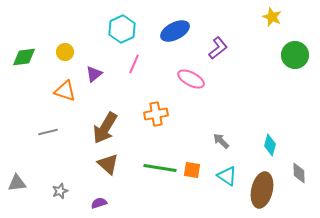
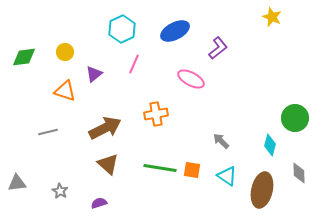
green circle: moved 63 px down
brown arrow: rotated 148 degrees counterclockwise
gray star: rotated 21 degrees counterclockwise
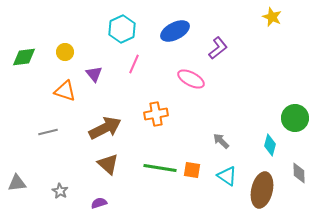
purple triangle: rotated 30 degrees counterclockwise
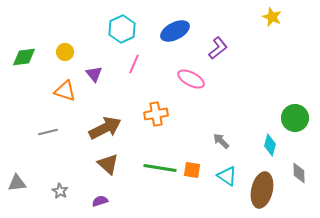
purple semicircle: moved 1 px right, 2 px up
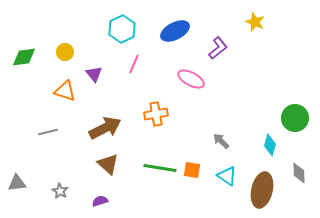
yellow star: moved 17 px left, 5 px down
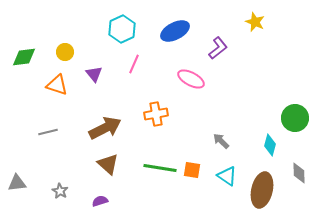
orange triangle: moved 8 px left, 6 px up
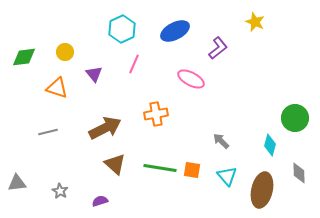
orange triangle: moved 3 px down
brown triangle: moved 7 px right
cyan triangle: rotated 15 degrees clockwise
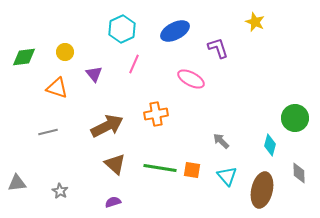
purple L-shape: rotated 70 degrees counterclockwise
brown arrow: moved 2 px right, 2 px up
purple semicircle: moved 13 px right, 1 px down
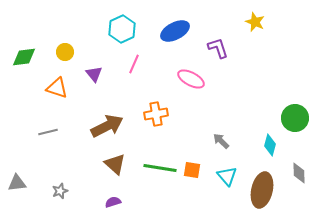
gray star: rotated 21 degrees clockwise
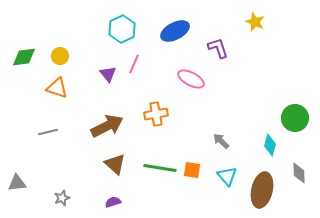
yellow circle: moved 5 px left, 4 px down
purple triangle: moved 14 px right
gray star: moved 2 px right, 7 px down
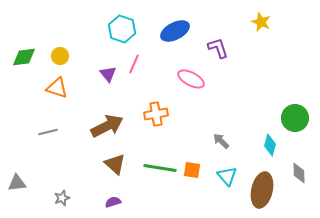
yellow star: moved 6 px right
cyan hexagon: rotated 16 degrees counterclockwise
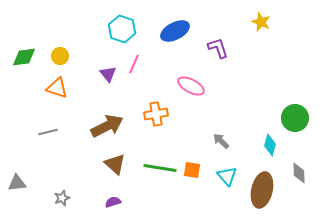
pink ellipse: moved 7 px down
